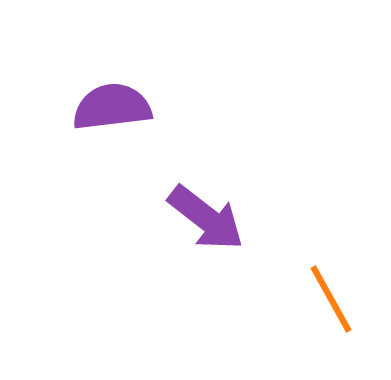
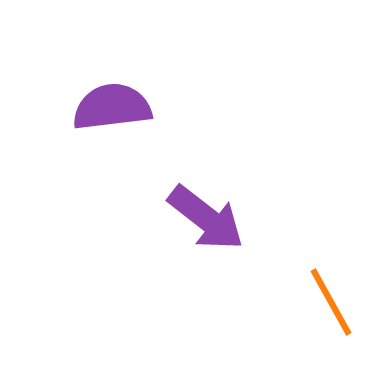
orange line: moved 3 px down
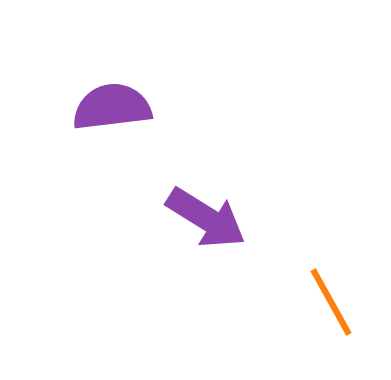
purple arrow: rotated 6 degrees counterclockwise
